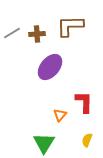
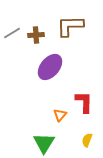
brown cross: moved 1 px left, 1 px down
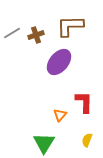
brown cross: rotated 14 degrees counterclockwise
purple ellipse: moved 9 px right, 5 px up
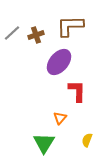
gray line: rotated 12 degrees counterclockwise
red L-shape: moved 7 px left, 11 px up
orange triangle: moved 3 px down
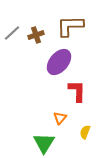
yellow semicircle: moved 2 px left, 8 px up
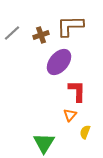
brown cross: moved 5 px right
orange triangle: moved 10 px right, 3 px up
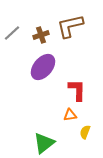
brown L-shape: rotated 12 degrees counterclockwise
purple ellipse: moved 16 px left, 5 px down
red L-shape: moved 1 px up
orange triangle: rotated 40 degrees clockwise
green triangle: rotated 20 degrees clockwise
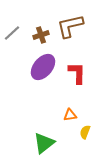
red L-shape: moved 17 px up
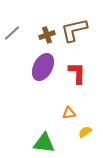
brown L-shape: moved 4 px right, 4 px down
brown cross: moved 6 px right
purple ellipse: rotated 12 degrees counterclockwise
orange triangle: moved 1 px left, 2 px up
yellow semicircle: rotated 32 degrees clockwise
green triangle: rotated 45 degrees clockwise
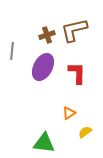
gray line: moved 18 px down; rotated 42 degrees counterclockwise
orange triangle: rotated 24 degrees counterclockwise
